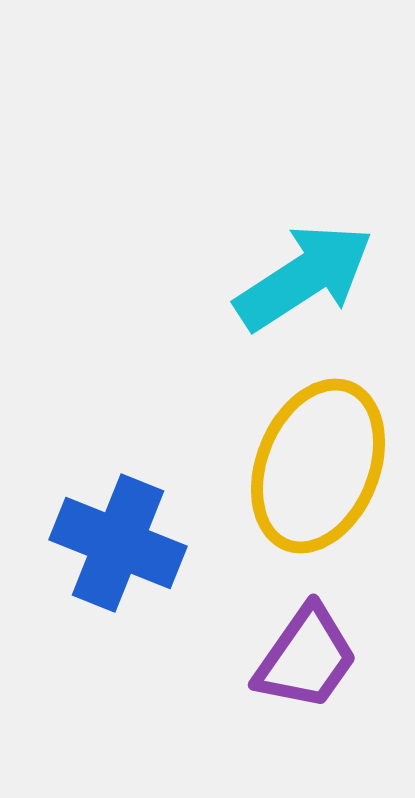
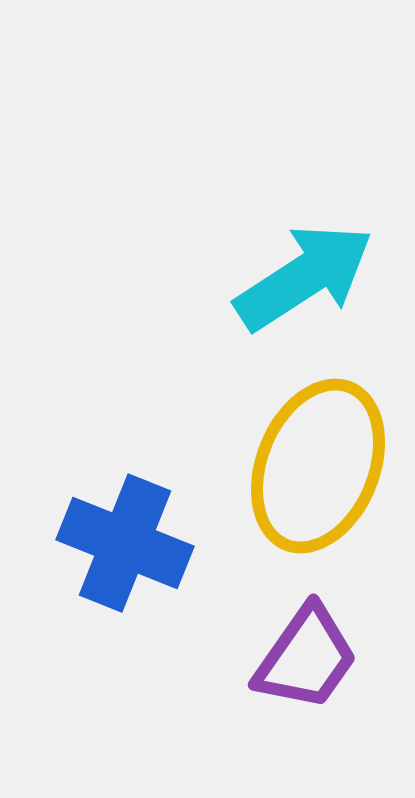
blue cross: moved 7 px right
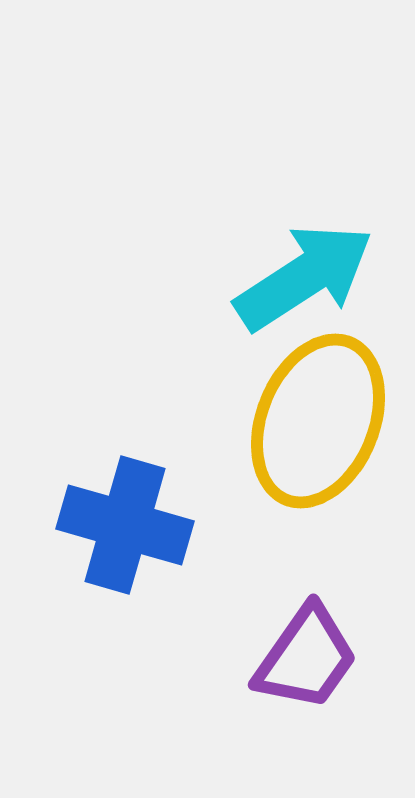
yellow ellipse: moved 45 px up
blue cross: moved 18 px up; rotated 6 degrees counterclockwise
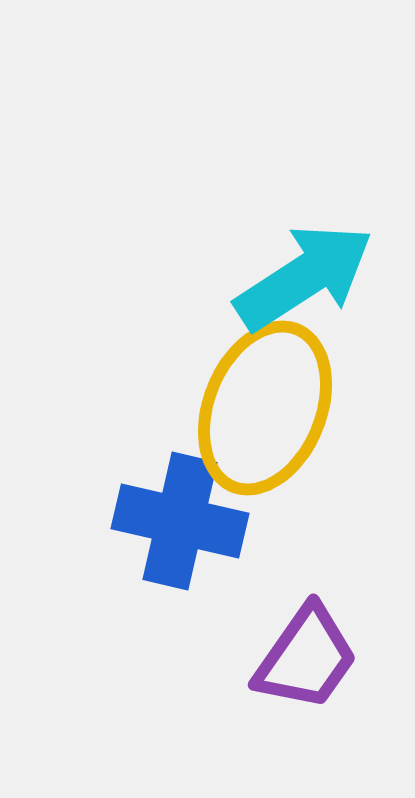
yellow ellipse: moved 53 px left, 13 px up
blue cross: moved 55 px right, 4 px up; rotated 3 degrees counterclockwise
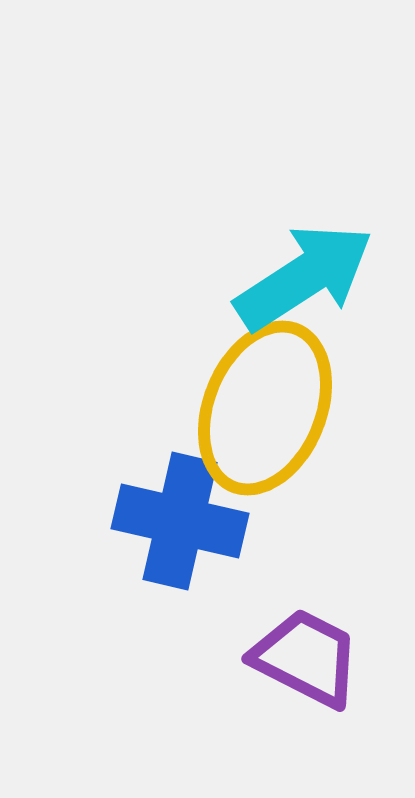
purple trapezoid: rotated 98 degrees counterclockwise
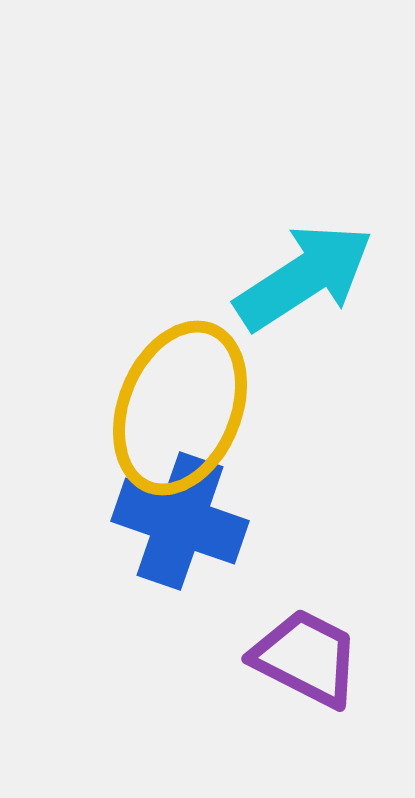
yellow ellipse: moved 85 px left
blue cross: rotated 6 degrees clockwise
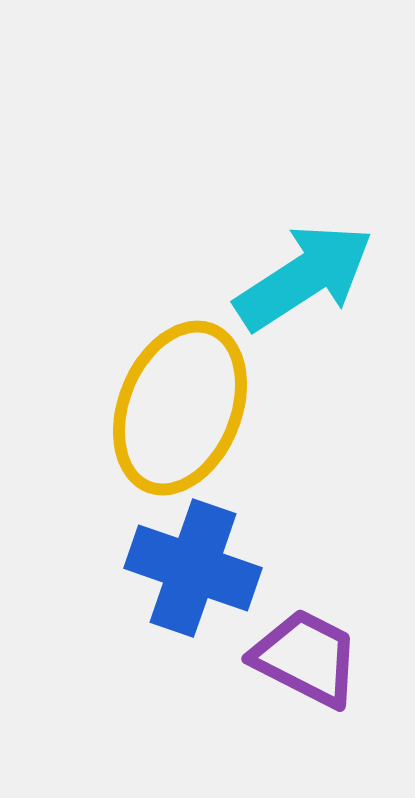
blue cross: moved 13 px right, 47 px down
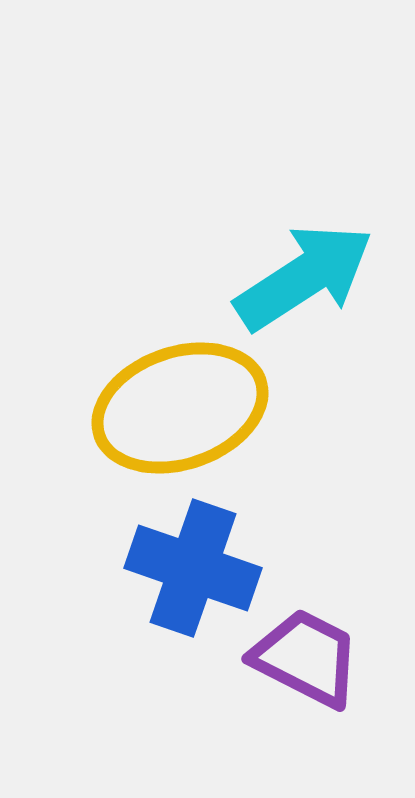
yellow ellipse: rotated 49 degrees clockwise
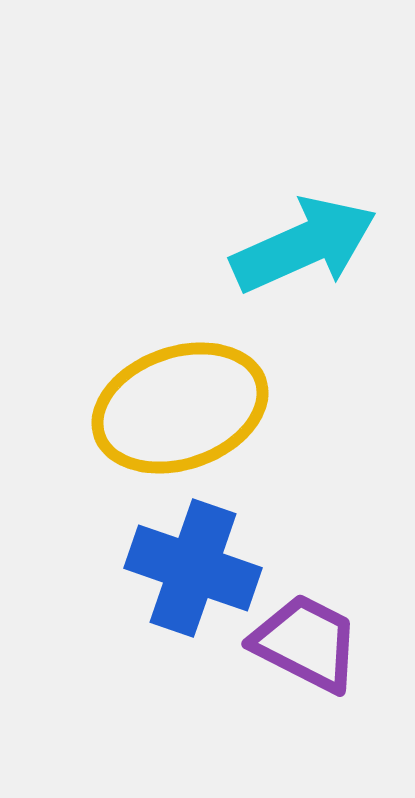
cyan arrow: moved 32 px up; rotated 9 degrees clockwise
purple trapezoid: moved 15 px up
